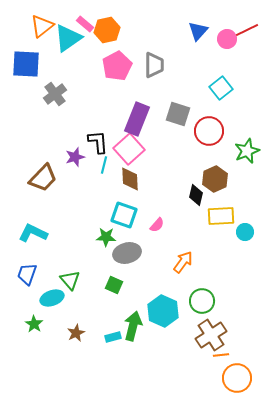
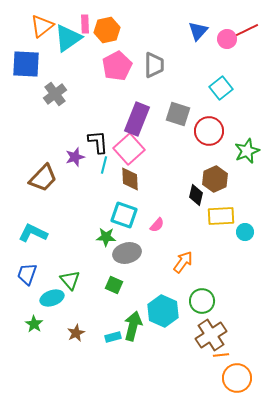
pink rectangle at (85, 24): rotated 48 degrees clockwise
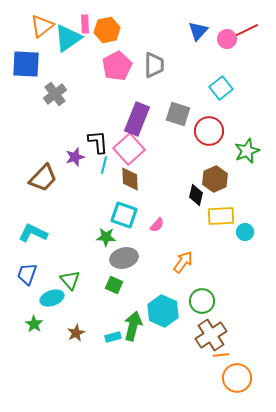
gray ellipse at (127, 253): moved 3 px left, 5 px down
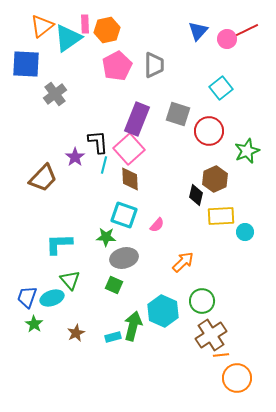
purple star at (75, 157): rotated 18 degrees counterclockwise
cyan L-shape at (33, 233): moved 26 px right, 11 px down; rotated 28 degrees counterclockwise
orange arrow at (183, 262): rotated 10 degrees clockwise
blue trapezoid at (27, 274): moved 23 px down
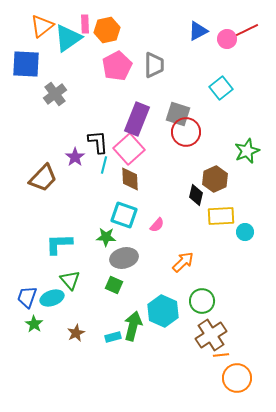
blue triangle at (198, 31): rotated 20 degrees clockwise
red circle at (209, 131): moved 23 px left, 1 px down
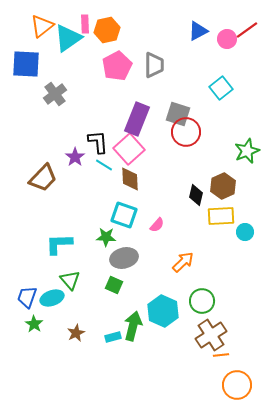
red line at (247, 30): rotated 10 degrees counterclockwise
cyan line at (104, 165): rotated 72 degrees counterclockwise
brown hexagon at (215, 179): moved 8 px right, 7 px down
orange circle at (237, 378): moved 7 px down
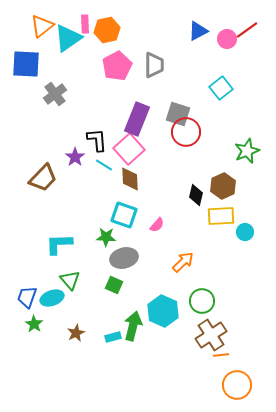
black L-shape at (98, 142): moved 1 px left, 2 px up
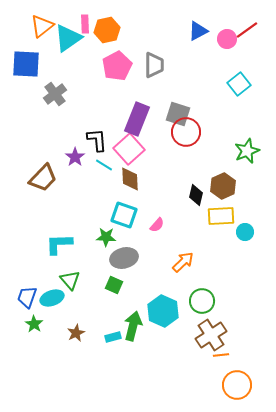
cyan square at (221, 88): moved 18 px right, 4 px up
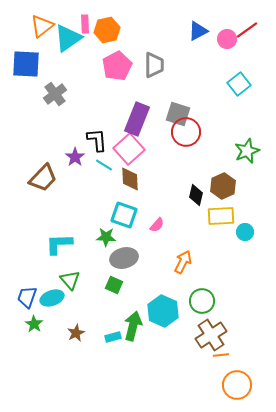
orange arrow at (183, 262): rotated 20 degrees counterclockwise
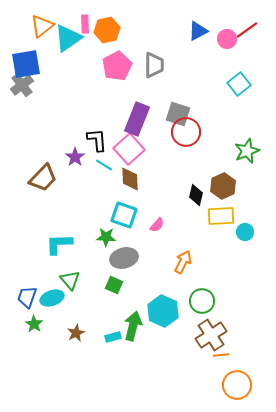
blue square at (26, 64): rotated 12 degrees counterclockwise
gray cross at (55, 94): moved 33 px left, 9 px up
